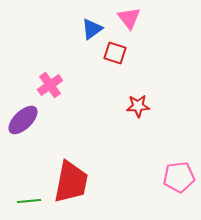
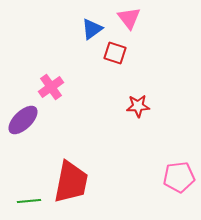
pink cross: moved 1 px right, 2 px down
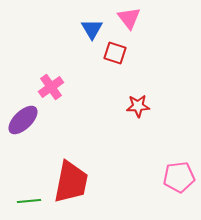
blue triangle: rotated 25 degrees counterclockwise
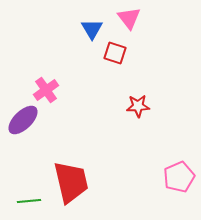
pink cross: moved 5 px left, 3 px down
pink pentagon: rotated 16 degrees counterclockwise
red trapezoid: rotated 24 degrees counterclockwise
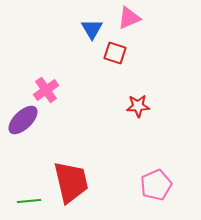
pink triangle: rotated 45 degrees clockwise
pink pentagon: moved 23 px left, 8 px down
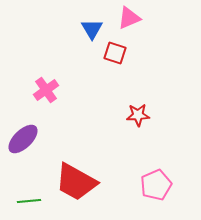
red star: moved 9 px down
purple ellipse: moved 19 px down
red trapezoid: moved 5 px right; rotated 132 degrees clockwise
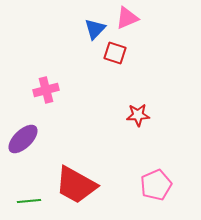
pink triangle: moved 2 px left
blue triangle: moved 3 px right; rotated 15 degrees clockwise
pink cross: rotated 20 degrees clockwise
red trapezoid: moved 3 px down
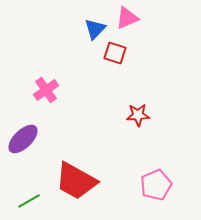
pink cross: rotated 20 degrees counterclockwise
red trapezoid: moved 4 px up
green line: rotated 25 degrees counterclockwise
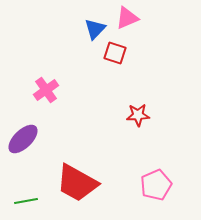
red trapezoid: moved 1 px right, 2 px down
green line: moved 3 px left; rotated 20 degrees clockwise
